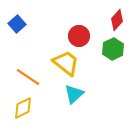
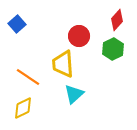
yellow trapezoid: moved 3 px left, 1 px down; rotated 132 degrees counterclockwise
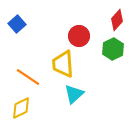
yellow diamond: moved 2 px left
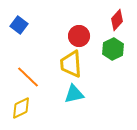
blue square: moved 2 px right, 1 px down; rotated 12 degrees counterclockwise
yellow trapezoid: moved 8 px right
orange line: rotated 10 degrees clockwise
cyan triangle: rotated 30 degrees clockwise
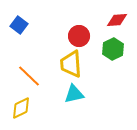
red diamond: rotated 45 degrees clockwise
orange line: moved 1 px right, 1 px up
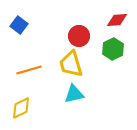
yellow trapezoid: rotated 12 degrees counterclockwise
orange line: moved 6 px up; rotated 60 degrees counterclockwise
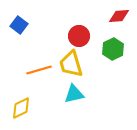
red diamond: moved 2 px right, 4 px up
orange line: moved 10 px right
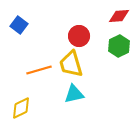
green hexagon: moved 6 px right, 3 px up
